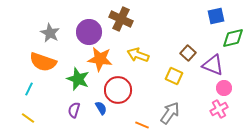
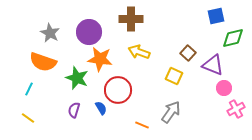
brown cross: moved 10 px right; rotated 25 degrees counterclockwise
yellow arrow: moved 1 px right, 3 px up
green star: moved 1 px left, 1 px up
pink cross: moved 17 px right
gray arrow: moved 1 px right, 1 px up
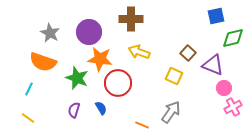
red circle: moved 7 px up
pink cross: moved 3 px left, 2 px up
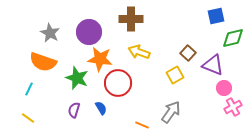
yellow square: moved 1 px right, 1 px up; rotated 36 degrees clockwise
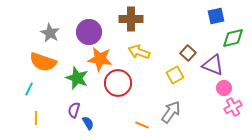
blue semicircle: moved 13 px left, 15 px down
yellow line: moved 8 px right; rotated 56 degrees clockwise
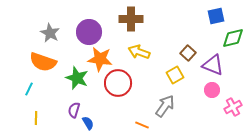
pink circle: moved 12 px left, 2 px down
gray arrow: moved 6 px left, 6 px up
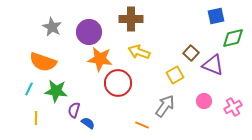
gray star: moved 2 px right, 6 px up
brown square: moved 3 px right
green star: moved 21 px left, 13 px down; rotated 15 degrees counterclockwise
pink circle: moved 8 px left, 11 px down
blue semicircle: rotated 24 degrees counterclockwise
